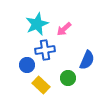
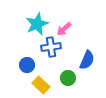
blue cross: moved 6 px right, 3 px up
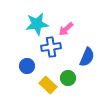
cyan star: rotated 15 degrees clockwise
pink arrow: moved 2 px right
blue semicircle: moved 3 px up
blue circle: moved 1 px down
yellow rectangle: moved 7 px right
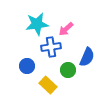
green circle: moved 8 px up
